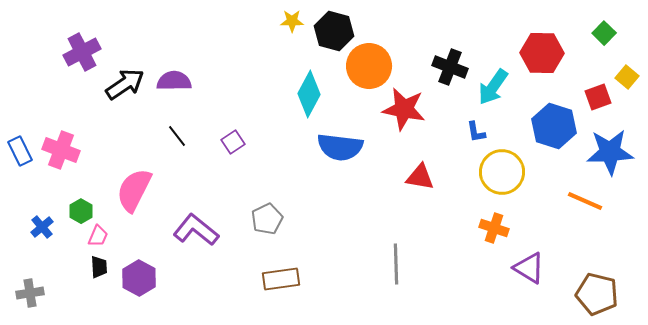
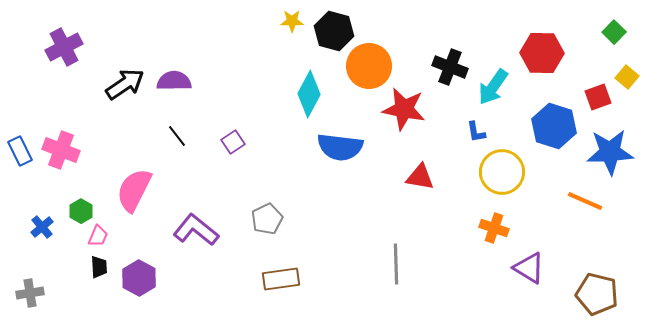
green square: moved 10 px right, 1 px up
purple cross: moved 18 px left, 5 px up
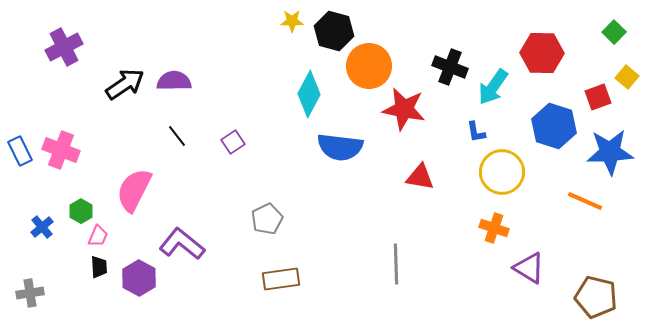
purple L-shape: moved 14 px left, 14 px down
brown pentagon: moved 1 px left, 3 px down
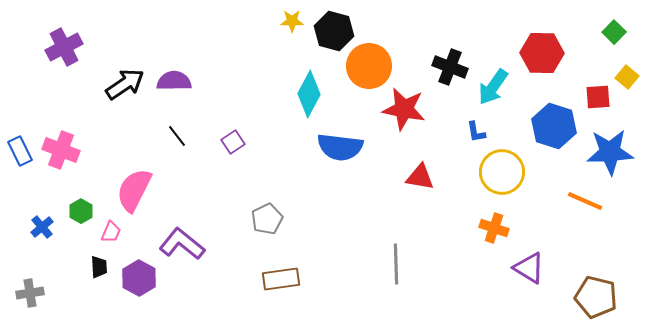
red square: rotated 16 degrees clockwise
pink trapezoid: moved 13 px right, 4 px up
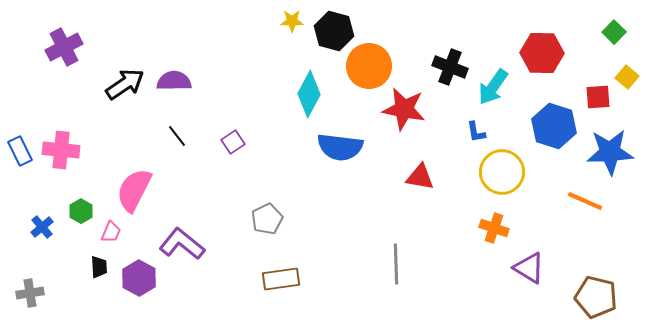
pink cross: rotated 15 degrees counterclockwise
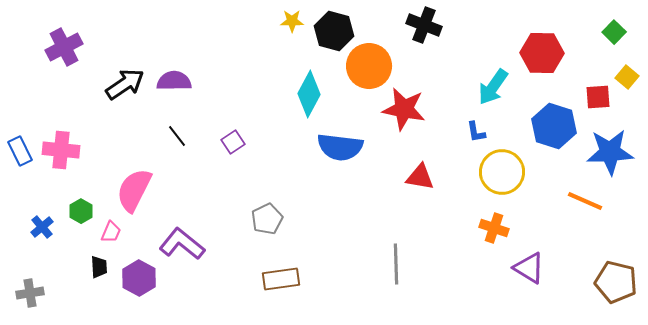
black cross: moved 26 px left, 42 px up
brown pentagon: moved 20 px right, 15 px up
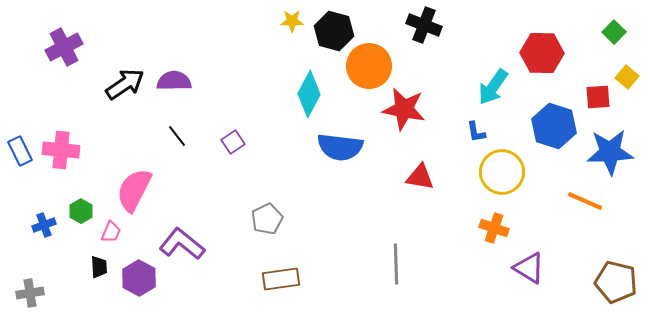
blue cross: moved 2 px right, 2 px up; rotated 20 degrees clockwise
